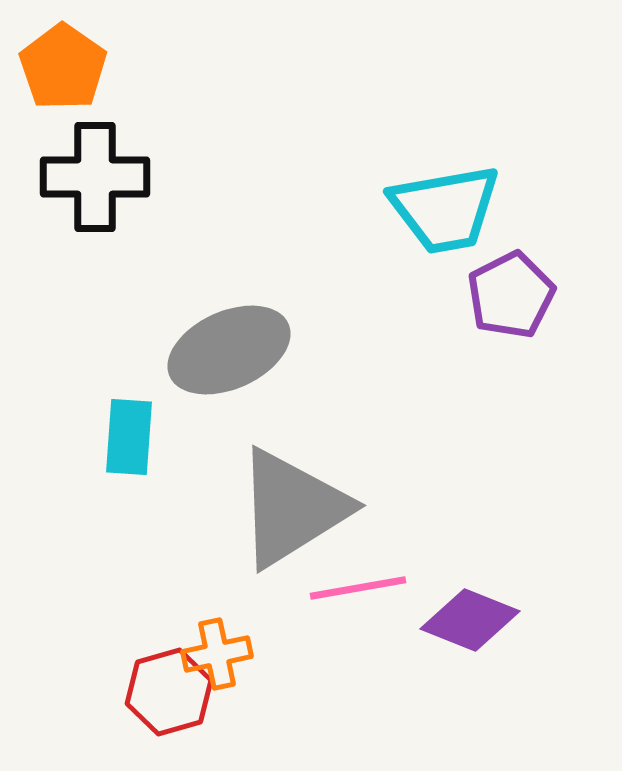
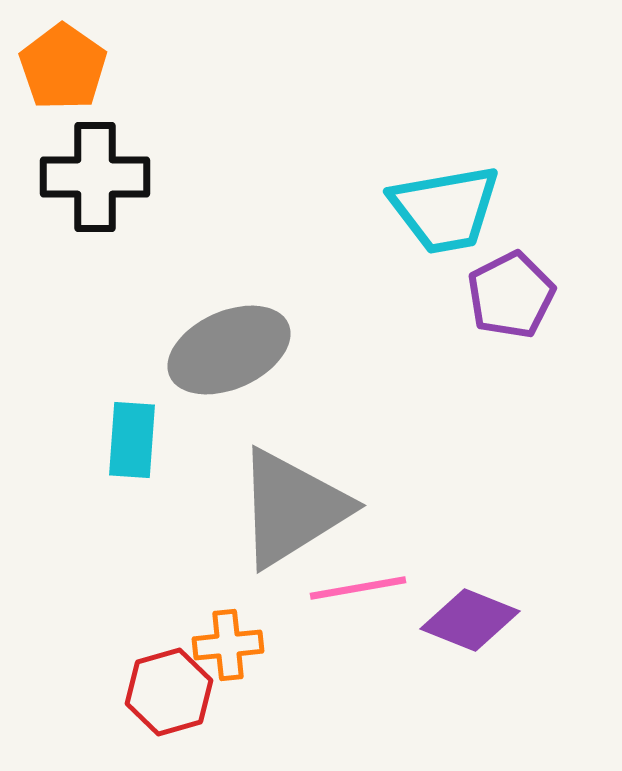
cyan rectangle: moved 3 px right, 3 px down
orange cross: moved 11 px right, 9 px up; rotated 6 degrees clockwise
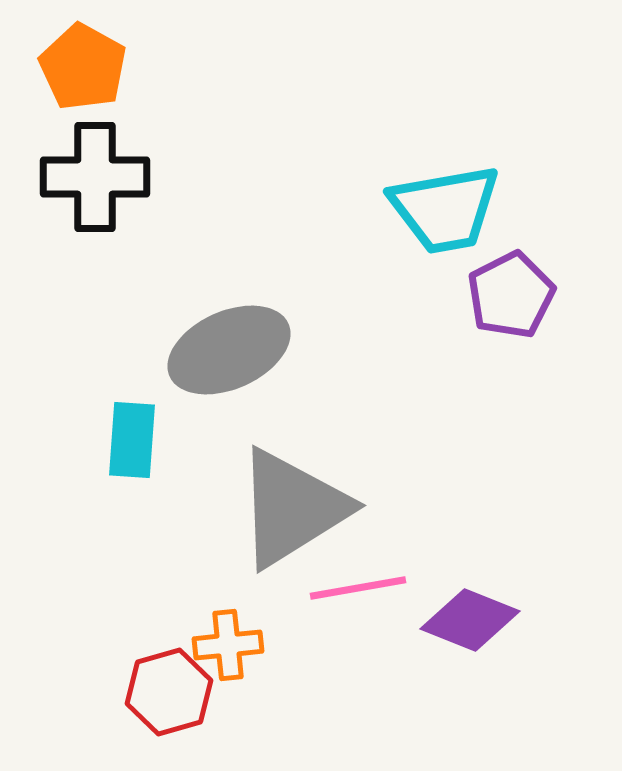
orange pentagon: moved 20 px right; rotated 6 degrees counterclockwise
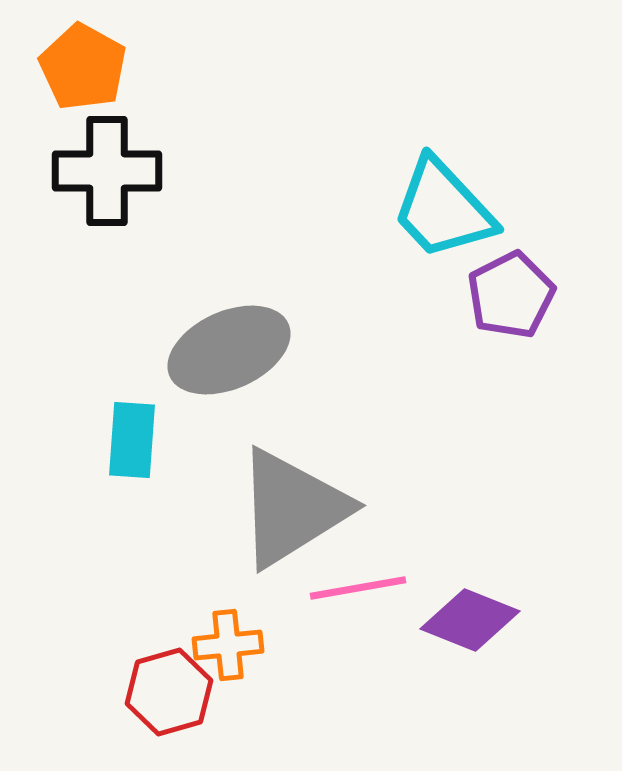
black cross: moved 12 px right, 6 px up
cyan trapezoid: moved 2 px left; rotated 57 degrees clockwise
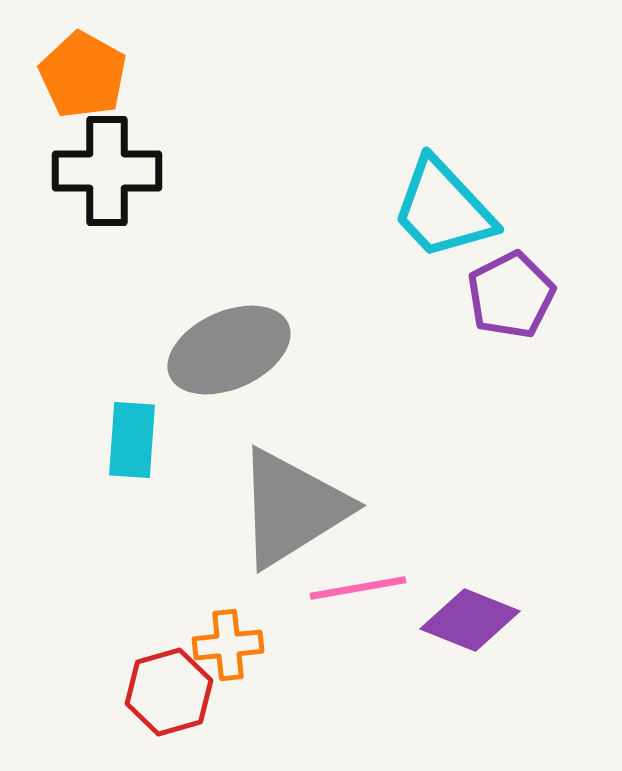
orange pentagon: moved 8 px down
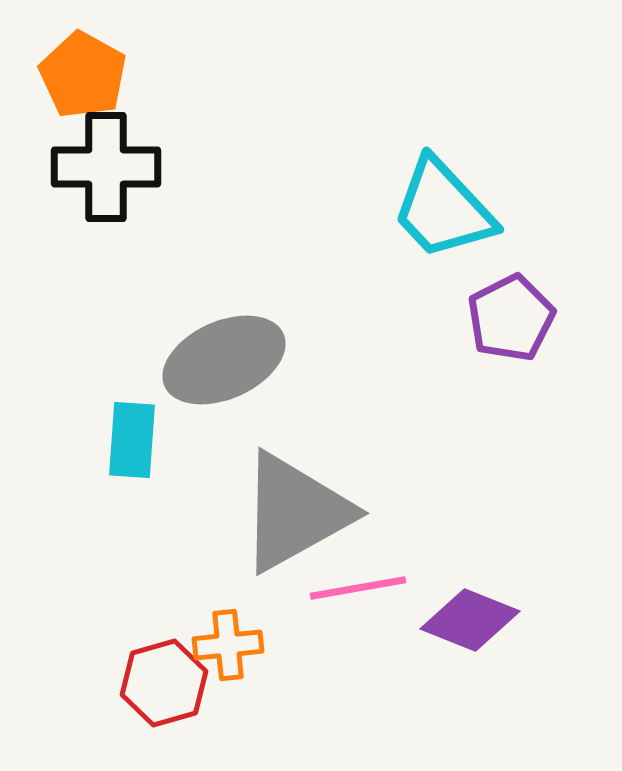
black cross: moved 1 px left, 4 px up
purple pentagon: moved 23 px down
gray ellipse: moved 5 px left, 10 px down
gray triangle: moved 3 px right, 4 px down; rotated 3 degrees clockwise
red hexagon: moved 5 px left, 9 px up
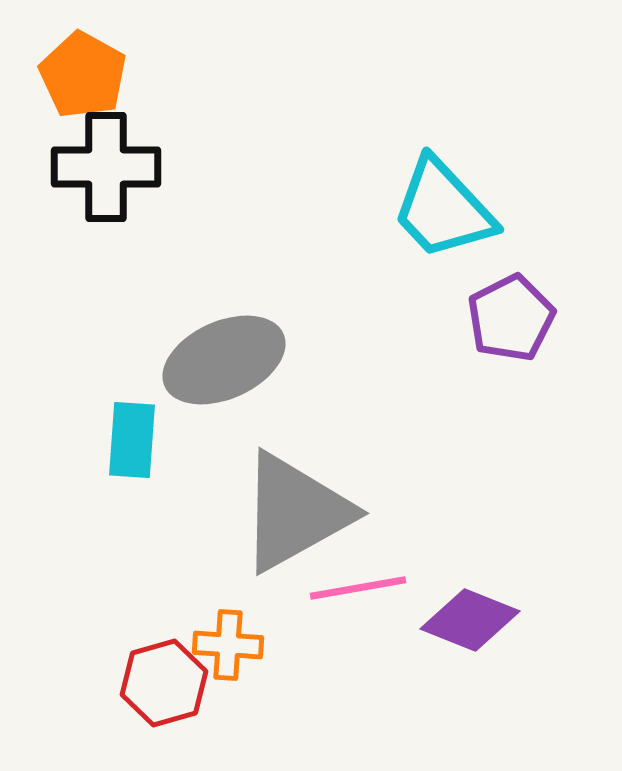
orange cross: rotated 10 degrees clockwise
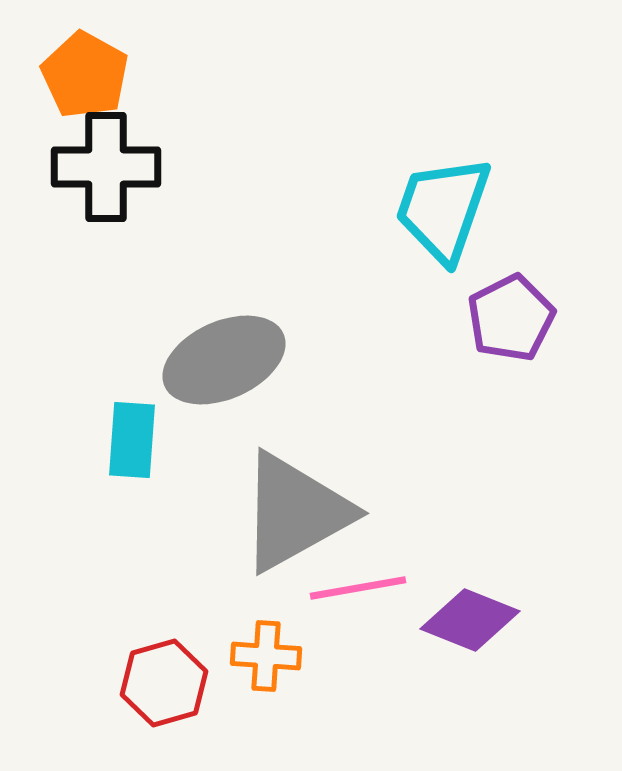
orange pentagon: moved 2 px right
cyan trapezoid: rotated 62 degrees clockwise
orange cross: moved 38 px right, 11 px down
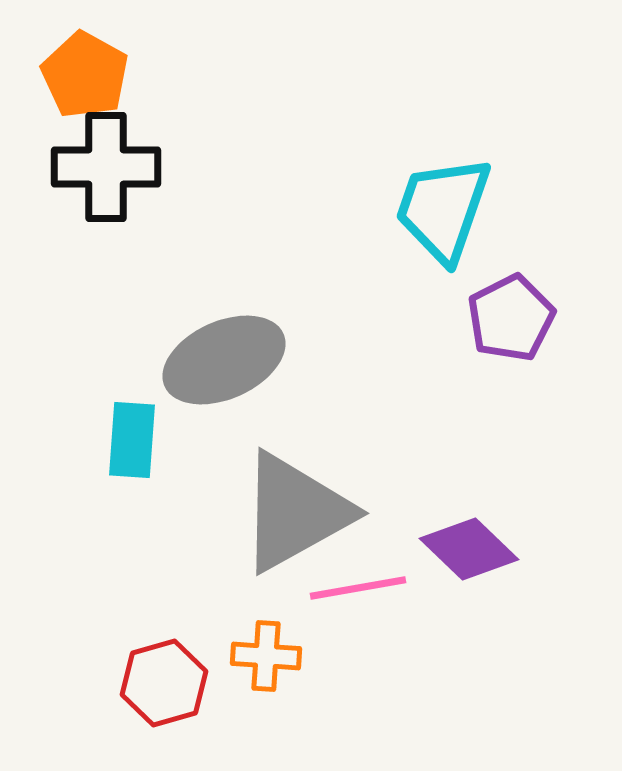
purple diamond: moved 1 px left, 71 px up; rotated 22 degrees clockwise
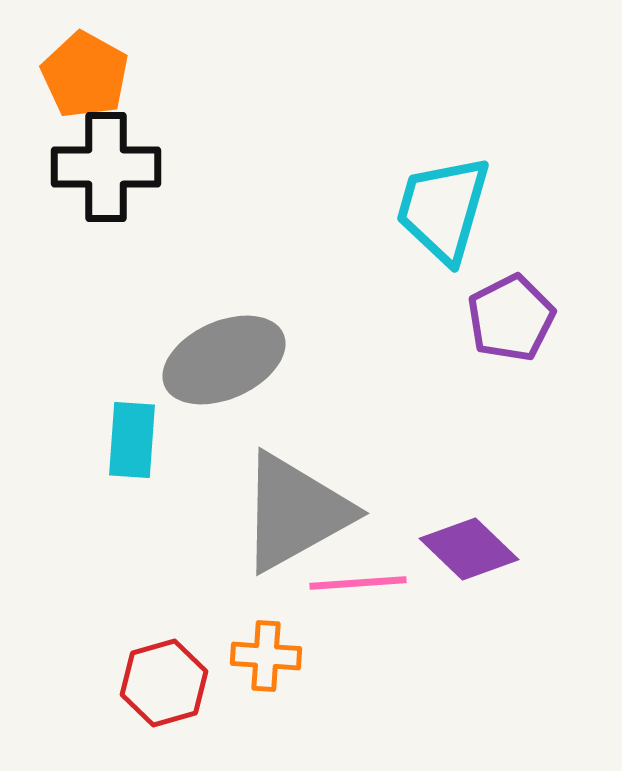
cyan trapezoid: rotated 3 degrees counterclockwise
pink line: moved 5 px up; rotated 6 degrees clockwise
